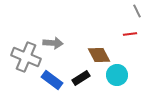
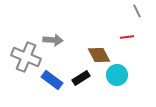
red line: moved 3 px left, 3 px down
gray arrow: moved 3 px up
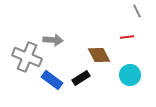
gray cross: moved 1 px right
cyan circle: moved 13 px right
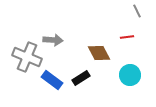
brown diamond: moved 2 px up
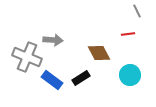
red line: moved 1 px right, 3 px up
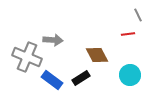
gray line: moved 1 px right, 4 px down
brown diamond: moved 2 px left, 2 px down
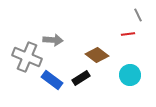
brown diamond: rotated 25 degrees counterclockwise
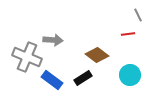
black rectangle: moved 2 px right
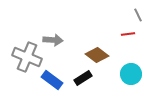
cyan circle: moved 1 px right, 1 px up
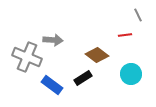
red line: moved 3 px left, 1 px down
blue rectangle: moved 5 px down
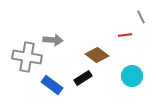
gray line: moved 3 px right, 2 px down
gray cross: rotated 12 degrees counterclockwise
cyan circle: moved 1 px right, 2 px down
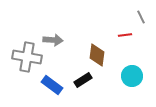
brown diamond: rotated 60 degrees clockwise
black rectangle: moved 2 px down
